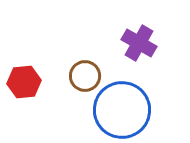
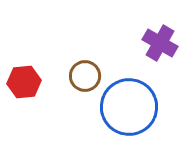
purple cross: moved 21 px right
blue circle: moved 7 px right, 3 px up
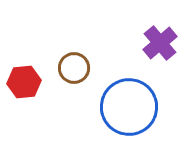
purple cross: rotated 20 degrees clockwise
brown circle: moved 11 px left, 8 px up
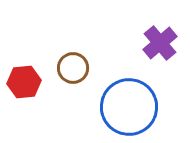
brown circle: moved 1 px left
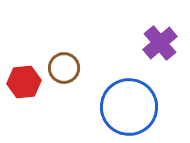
brown circle: moved 9 px left
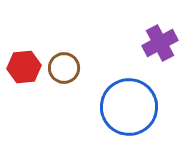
purple cross: rotated 12 degrees clockwise
red hexagon: moved 15 px up
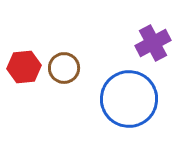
purple cross: moved 7 px left
blue circle: moved 8 px up
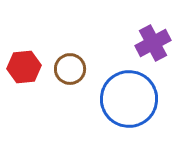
brown circle: moved 6 px right, 1 px down
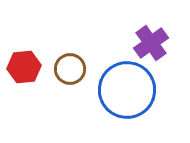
purple cross: moved 2 px left; rotated 8 degrees counterclockwise
blue circle: moved 2 px left, 9 px up
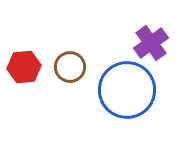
brown circle: moved 2 px up
